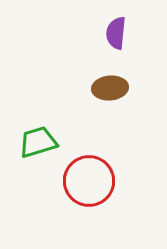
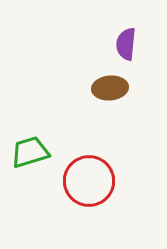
purple semicircle: moved 10 px right, 11 px down
green trapezoid: moved 8 px left, 10 px down
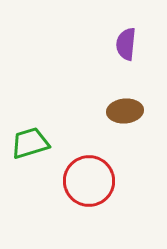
brown ellipse: moved 15 px right, 23 px down
green trapezoid: moved 9 px up
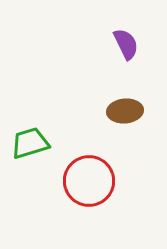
purple semicircle: rotated 148 degrees clockwise
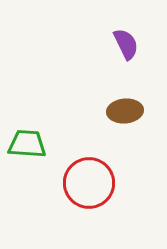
green trapezoid: moved 3 px left, 1 px down; rotated 21 degrees clockwise
red circle: moved 2 px down
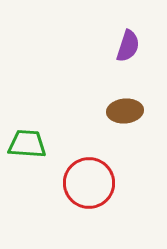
purple semicircle: moved 2 px right, 2 px down; rotated 44 degrees clockwise
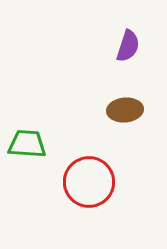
brown ellipse: moved 1 px up
red circle: moved 1 px up
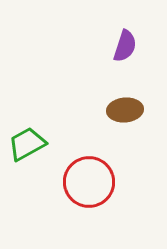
purple semicircle: moved 3 px left
green trapezoid: rotated 33 degrees counterclockwise
